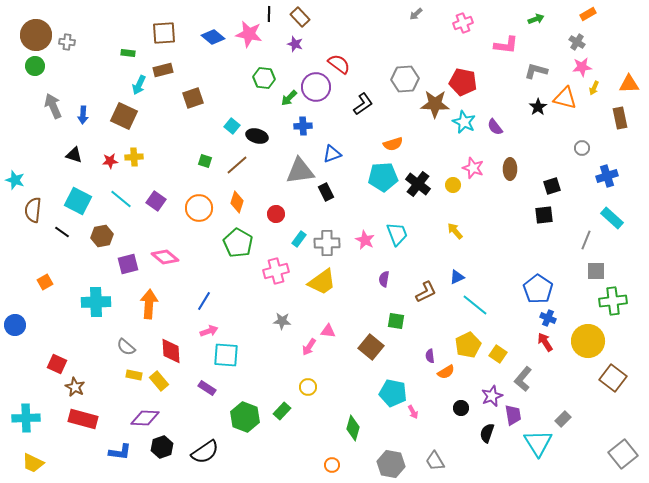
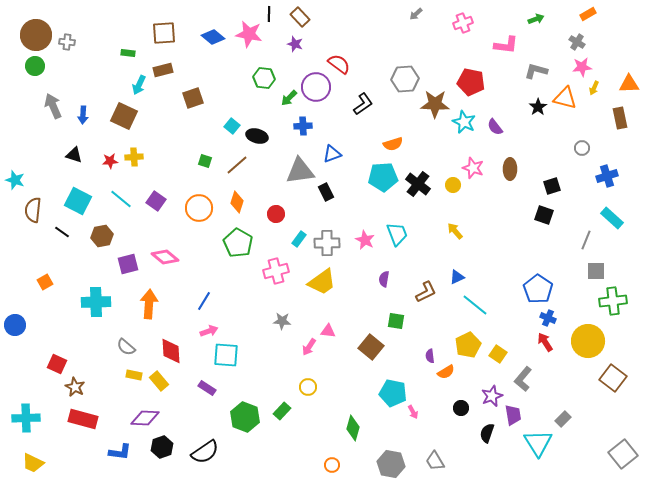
red pentagon at (463, 82): moved 8 px right
black square at (544, 215): rotated 24 degrees clockwise
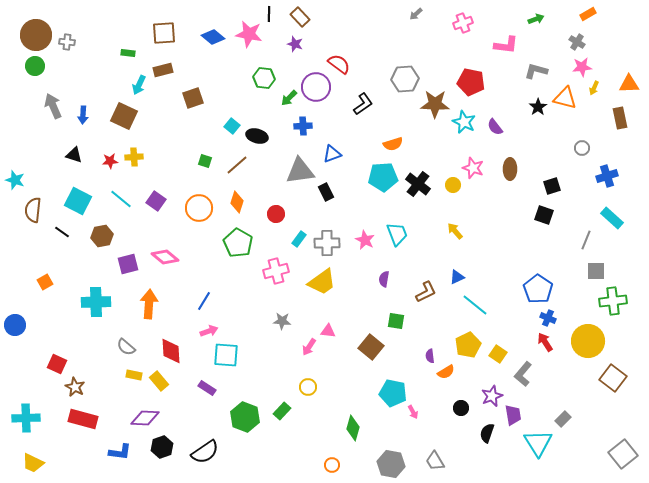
gray L-shape at (523, 379): moved 5 px up
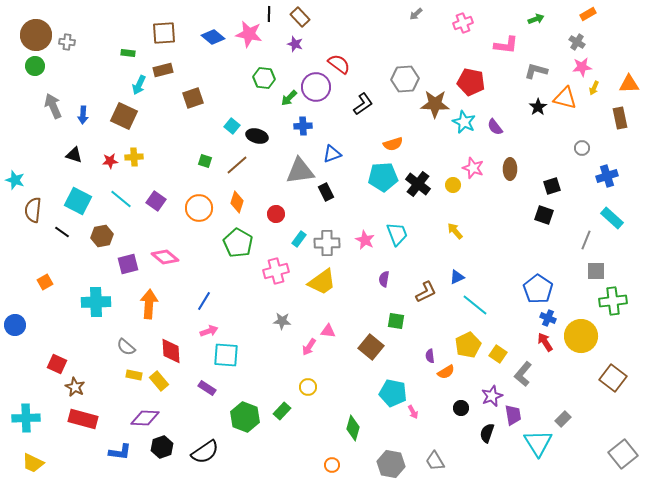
yellow circle at (588, 341): moved 7 px left, 5 px up
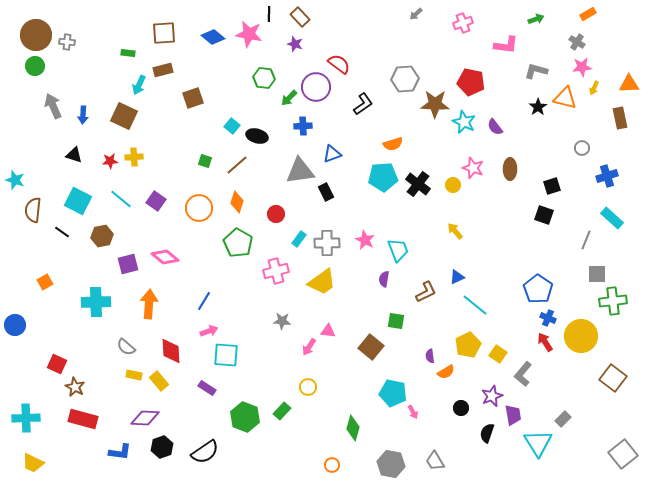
cyan trapezoid at (397, 234): moved 1 px right, 16 px down
gray square at (596, 271): moved 1 px right, 3 px down
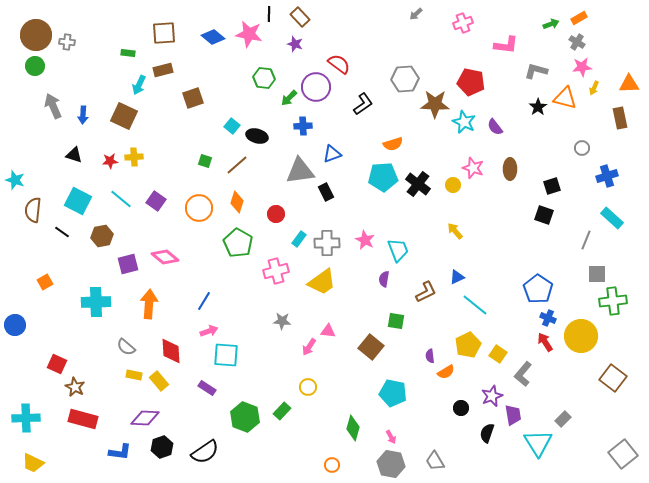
orange rectangle at (588, 14): moved 9 px left, 4 px down
green arrow at (536, 19): moved 15 px right, 5 px down
pink arrow at (413, 412): moved 22 px left, 25 px down
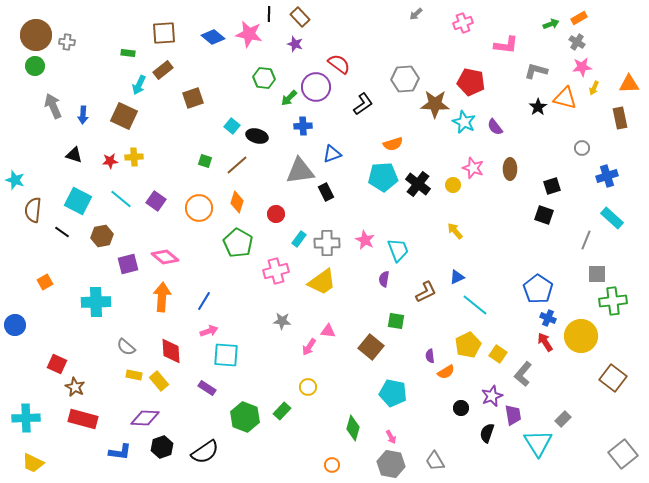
brown rectangle at (163, 70): rotated 24 degrees counterclockwise
orange arrow at (149, 304): moved 13 px right, 7 px up
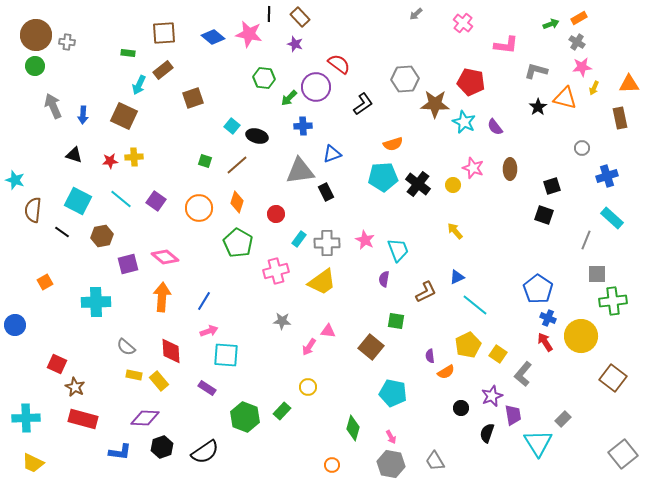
pink cross at (463, 23): rotated 30 degrees counterclockwise
